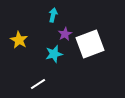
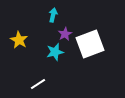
cyan star: moved 1 px right, 2 px up
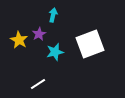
purple star: moved 26 px left
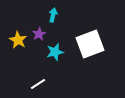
yellow star: moved 1 px left
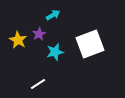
cyan arrow: rotated 48 degrees clockwise
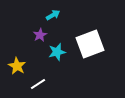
purple star: moved 1 px right, 1 px down
yellow star: moved 1 px left, 26 px down
cyan star: moved 2 px right
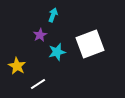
cyan arrow: rotated 40 degrees counterclockwise
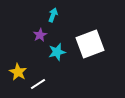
yellow star: moved 1 px right, 6 px down
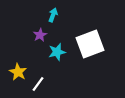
white line: rotated 21 degrees counterclockwise
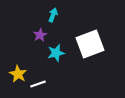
cyan star: moved 1 px left, 1 px down
yellow star: moved 2 px down
white line: rotated 35 degrees clockwise
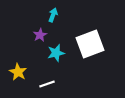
yellow star: moved 2 px up
white line: moved 9 px right
